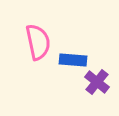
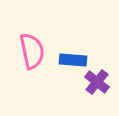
pink semicircle: moved 6 px left, 9 px down
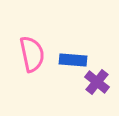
pink semicircle: moved 3 px down
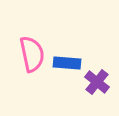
blue rectangle: moved 6 px left, 3 px down
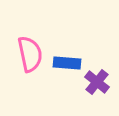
pink semicircle: moved 2 px left
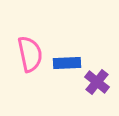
blue rectangle: rotated 8 degrees counterclockwise
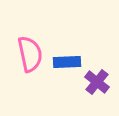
blue rectangle: moved 1 px up
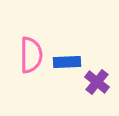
pink semicircle: moved 1 px right, 1 px down; rotated 12 degrees clockwise
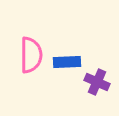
purple cross: rotated 15 degrees counterclockwise
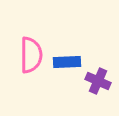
purple cross: moved 1 px right, 1 px up
